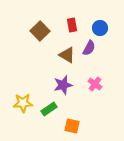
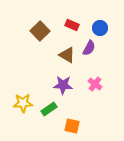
red rectangle: rotated 56 degrees counterclockwise
purple star: rotated 18 degrees clockwise
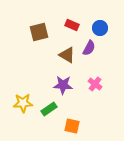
brown square: moved 1 px left, 1 px down; rotated 30 degrees clockwise
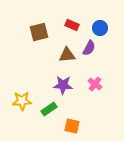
brown triangle: rotated 36 degrees counterclockwise
yellow star: moved 1 px left, 2 px up
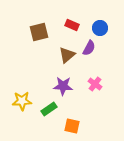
brown triangle: rotated 36 degrees counterclockwise
purple star: moved 1 px down
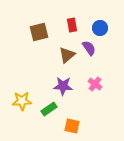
red rectangle: rotated 56 degrees clockwise
purple semicircle: rotated 63 degrees counterclockwise
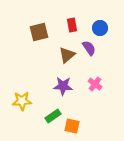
green rectangle: moved 4 px right, 7 px down
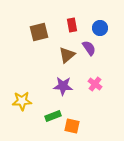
green rectangle: rotated 14 degrees clockwise
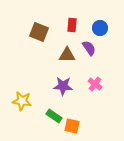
red rectangle: rotated 16 degrees clockwise
brown square: rotated 36 degrees clockwise
brown triangle: rotated 42 degrees clockwise
yellow star: rotated 12 degrees clockwise
green rectangle: moved 1 px right; rotated 56 degrees clockwise
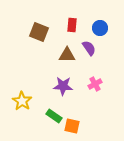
pink cross: rotated 24 degrees clockwise
yellow star: rotated 24 degrees clockwise
